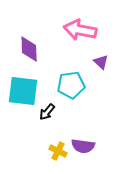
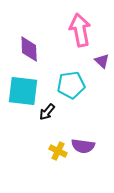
pink arrow: rotated 68 degrees clockwise
purple triangle: moved 1 px right, 1 px up
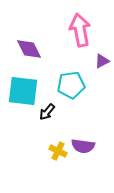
purple diamond: rotated 24 degrees counterclockwise
purple triangle: rotated 49 degrees clockwise
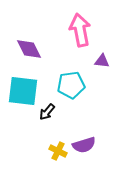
purple triangle: rotated 35 degrees clockwise
purple semicircle: moved 1 px right, 1 px up; rotated 25 degrees counterclockwise
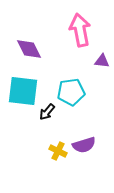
cyan pentagon: moved 7 px down
